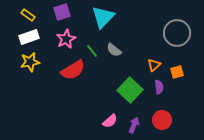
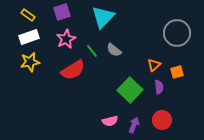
pink semicircle: rotated 28 degrees clockwise
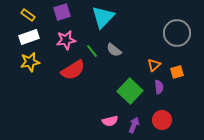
pink star: moved 1 px down; rotated 18 degrees clockwise
green square: moved 1 px down
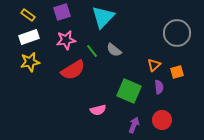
green square: moved 1 px left; rotated 20 degrees counterclockwise
pink semicircle: moved 12 px left, 11 px up
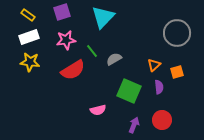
gray semicircle: moved 9 px down; rotated 112 degrees clockwise
yellow star: rotated 18 degrees clockwise
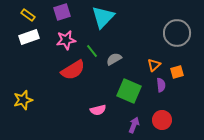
yellow star: moved 7 px left, 38 px down; rotated 24 degrees counterclockwise
purple semicircle: moved 2 px right, 2 px up
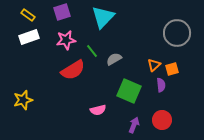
orange square: moved 5 px left, 3 px up
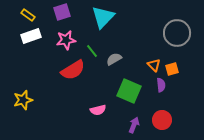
white rectangle: moved 2 px right, 1 px up
orange triangle: rotated 32 degrees counterclockwise
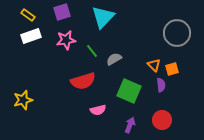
red semicircle: moved 10 px right, 11 px down; rotated 15 degrees clockwise
purple arrow: moved 4 px left
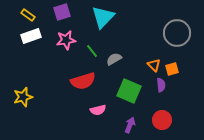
yellow star: moved 3 px up
